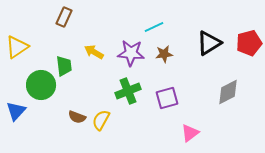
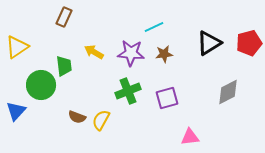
pink triangle: moved 4 px down; rotated 30 degrees clockwise
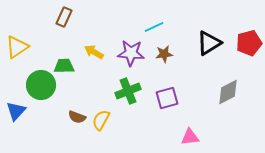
green trapezoid: rotated 85 degrees counterclockwise
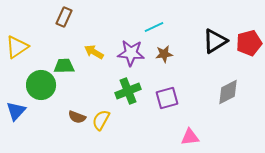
black triangle: moved 6 px right, 2 px up
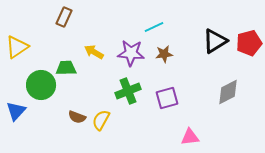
green trapezoid: moved 2 px right, 2 px down
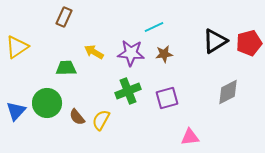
green circle: moved 6 px right, 18 px down
brown semicircle: rotated 30 degrees clockwise
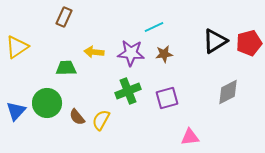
yellow arrow: rotated 24 degrees counterclockwise
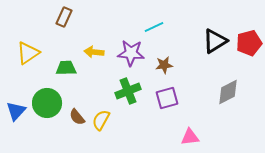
yellow triangle: moved 11 px right, 6 px down
brown star: moved 11 px down
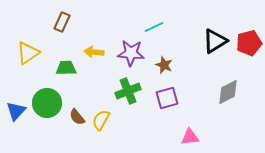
brown rectangle: moved 2 px left, 5 px down
brown star: rotated 30 degrees clockwise
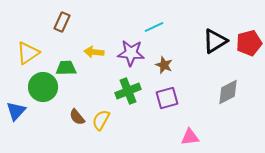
green circle: moved 4 px left, 16 px up
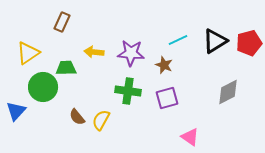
cyan line: moved 24 px right, 13 px down
green cross: rotated 30 degrees clockwise
pink triangle: rotated 42 degrees clockwise
